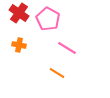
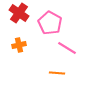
pink pentagon: moved 2 px right, 4 px down
orange cross: rotated 24 degrees counterclockwise
orange line: rotated 28 degrees counterclockwise
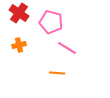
pink pentagon: moved 1 px right, 1 px up; rotated 15 degrees counterclockwise
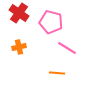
orange cross: moved 2 px down
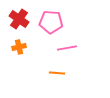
red cross: moved 6 px down
pink pentagon: rotated 10 degrees counterclockwise
pink line: rotated 42 degrees counterclockwise
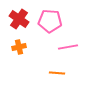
pink pentagon: moved 1 px left, 1 px up
pink line: moved 1 px right, 1 px up
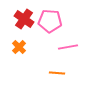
red cross: moved 5 px right
orange cross: rotated 32 degrees counterclockwise
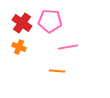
red cross: moved 2 px left, 4 px down
orange cross: rotated 24 degrees counterclockwise
orange line: moved 2 px up
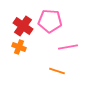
red cross: moved 1 px right, 3 px down
orange line: rotated 14 degrees clockwise
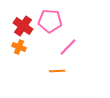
pink line: rotated 36 degrees counterclockwise
orange line: rotated 21 degrees counterclockwise
